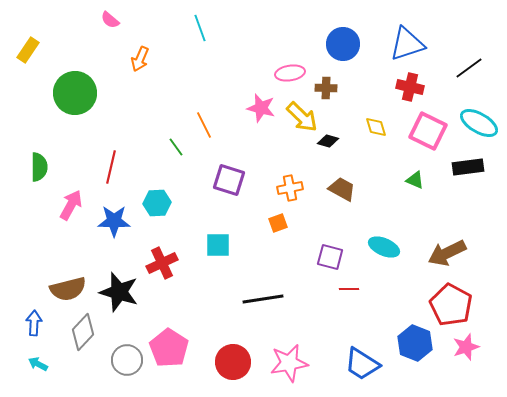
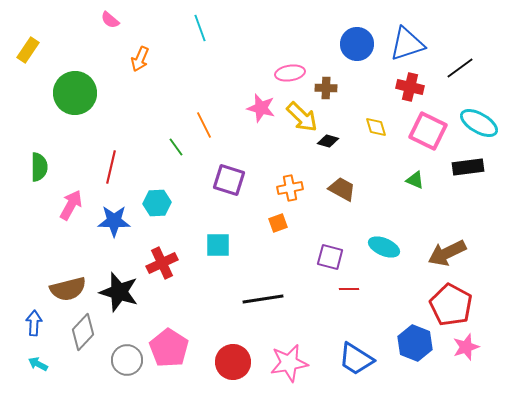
blue circle at (343, 44): moved 14 px right
black line at (469, 68): moved 9 px left
blue trapezoid at (362, 364): moved 6 px left, 5 px up
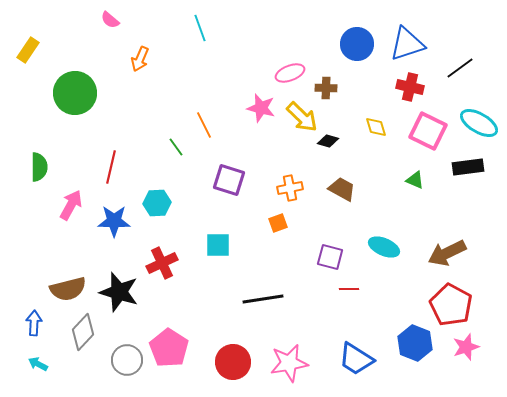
pink ellipse at (290, 73): rotated 12 degrees counterclockwise
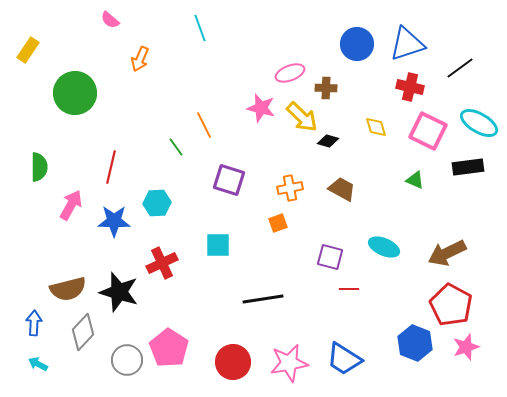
blue trapezoid at (356, 359): moved 12 px left
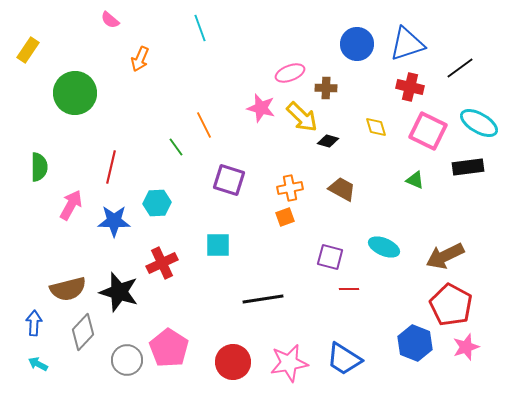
orange square at (278, 223): moved 7 px right, 6 px up
brown arrow at (447, 253): moved 2 px left, 3 px down
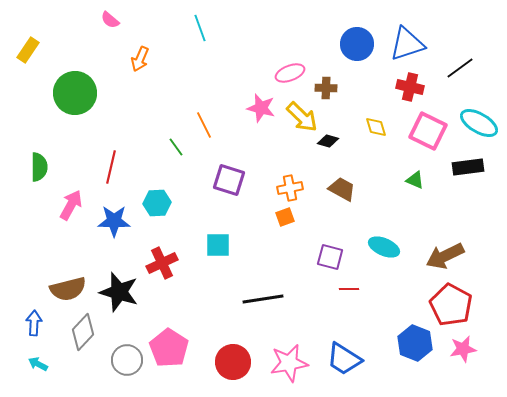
pink star at (466, 347): moved 3 px left, 2 px down; rotated 8 degrees clockwise
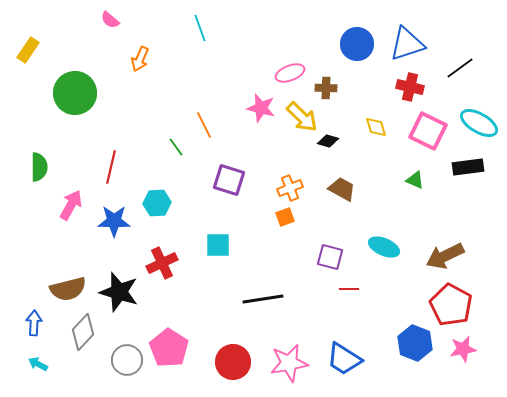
orange cross at (290, 188): rotated 10 degrees counterclockwise
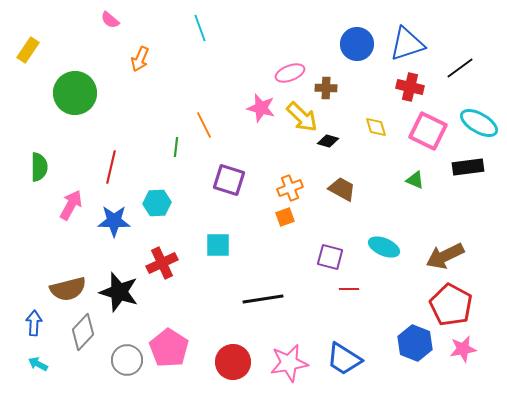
green line at (176, 147): rotated 42 degrees clockwise
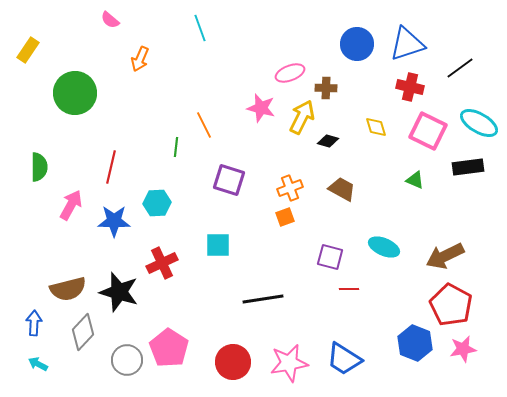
yellow arrow at (302, 117): rotated 108 degrees counterclockwise
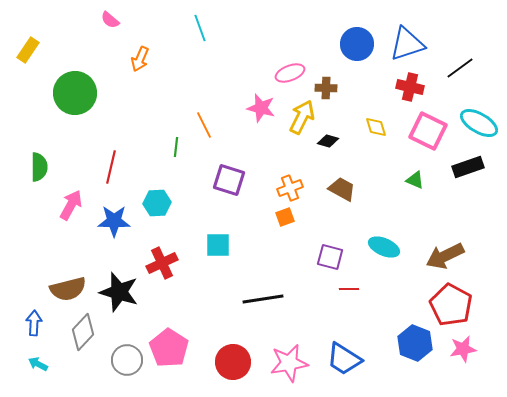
black rectangle at (468, 167): rotated 12 degrees counterclockwise
